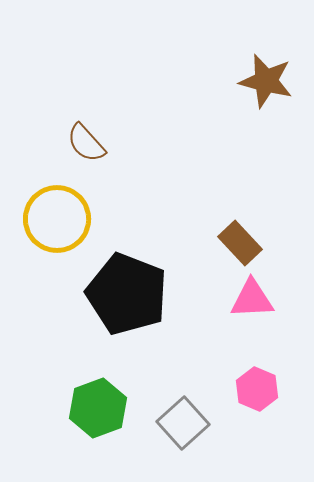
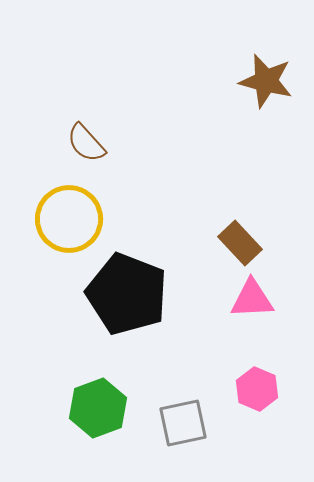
yellow circle: moved 12 px right
gray square: rotated 30 degrees clockwise
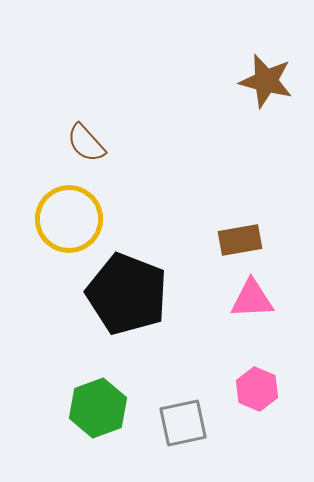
brown rectangle: moved 3 px up; rotated 57 degrees counterclockwise
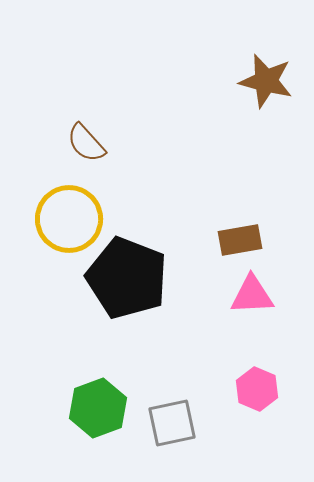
black pentagon: moved 16 px up
pink triangle: moved 4 px up
gray square: moved 11 px left
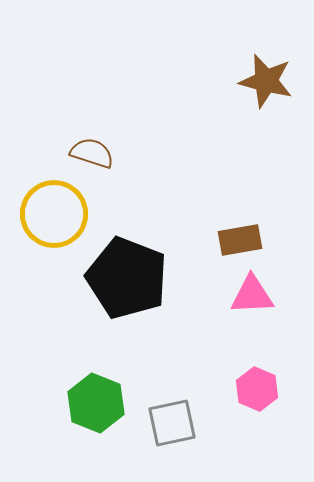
brown semicircle: moved 6 px right, 10 px down; rotated 150 degrees clockwise
yellow circle: moved 15 px left, 5 px up
green hexagon: moved 2 px left, 5 px up; rotated 18 degrees counterclockwise
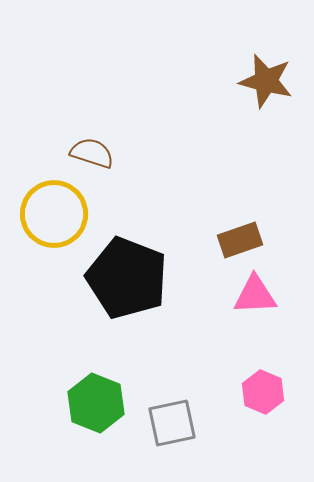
brown rectangle: rotated 9 degrees counterclockwise
pink triangle: moved 3 px right
pink hexagon: moved 6 px right, 3 px down
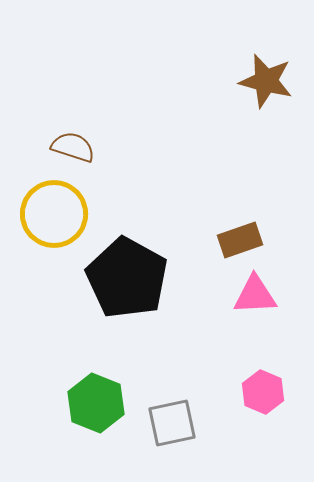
brown semicircle: moved 19 px left, 6 px up
black pentagon: rotated 8 degrees clockwise
